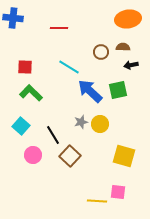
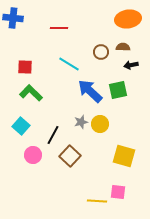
cyan line: moved 3 px up
black line: rotated 60 degrees clockwise
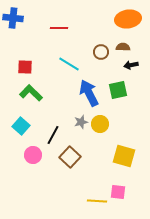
blue arrow: moved 1 px left, 2 px down; rotated 20 degrees clockwise
brown square: moved 1 px down
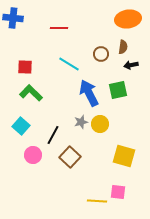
brown semicircle: rotated 96 degrees clockwise
brown circle: moved 2 px down
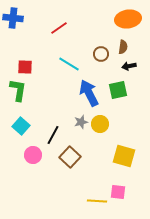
red line: rotated 36 degrees counterclockwise
black arrow: moved 2 px left, 1 px down
green L-shape: moved 13 px left, 3 px up; rotated 55 degrees clockwise
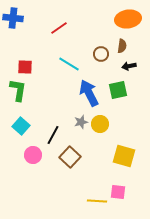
brown semicircle: moved 1 px left, 1 px up
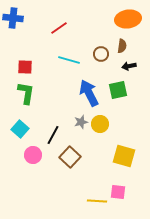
cyan line: moved 4 px up; rotated 15 degrees counterclockwise
green L-shape: moved 8 px right, 3 px down
cyan square: moved 1 px left, 3 px down
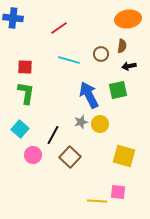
blue arrow: moved 2 px down
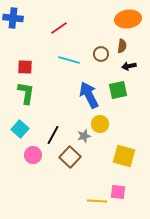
gray star: moved 3 px right, 14 px down
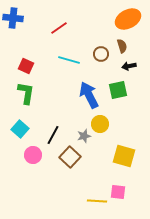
orange ellipse: rotated 20 degrees counterclockwise
brown semicircle: rotated 24 degrees counterclockwise
red square: moved 1 px right, 1 px up; rotated 21 degrees clockwise
